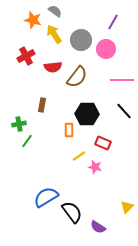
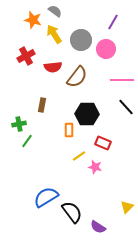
black line: moved 2 px right, 4 px up
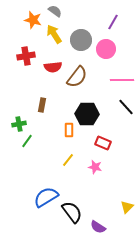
red cross: rotated 18 degrees clockwise
yellow line: moved 11 px left, 4 px down; rotated 16 degrees counterclockwise
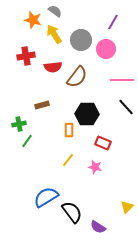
brown rectangle: rotated 64 degrees clockwise
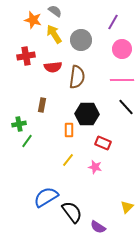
pink circle: moved 16 px right
brown semicircle: rotated 30 degrees counterclockwise
brown rectangle: rotated 64 degrees counterclockwise
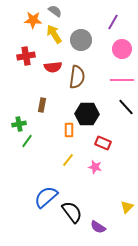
orange star: rotated 12 degrees counterclockwise
blue semicircle: rotated 10 degrees counterclockwise
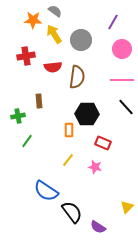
brown rectangle: moved 3 px left, 4 px up; rotated 16 degrees counterclockwise
green cross: moved 1 px left, 8 px up
blue semicircle: moved 6 px up; rotated 105 degrees counterclockwise
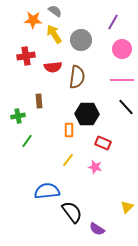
blue semicircle: moved 1 px right; rotated 140 degrees clockwise
purple semicircle: moved 1 px left, 2 px down
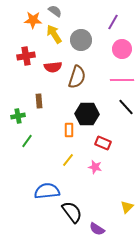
brown semicircle: rotated 10 degrees clockwise
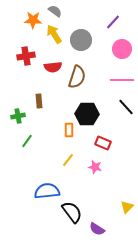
purple line: rotated 14 degrees clockwise
